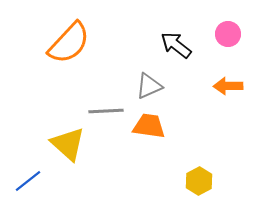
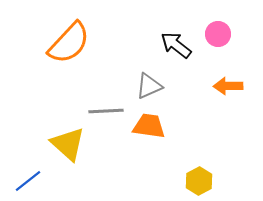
pink circle: moved 10 px left
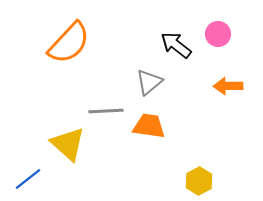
gray triangle: moved 4 px up; rotated 16 degrees counterclockwise
blue line: moved 2 px up
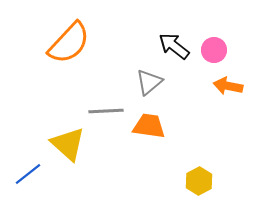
pink circle: moved 4 px left, 16 px down
black arrow: moved 2 px left, 1 px down
orange arrow: rotated 12 degrees clockwise
blue line: moved 5 px up
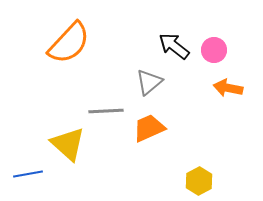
orange arrow: moved 2 px down
orange trapezoid: moved 2 px down; rotated 32 degrees counterclockwise
blue line: rotated 28 degrees clockwise
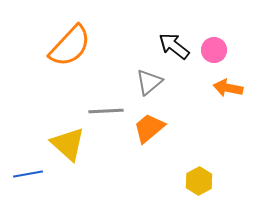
orange semicircle: moved 1 px right, 3 px down
orange trapezoid: rotated 16 degrees counterclockwise
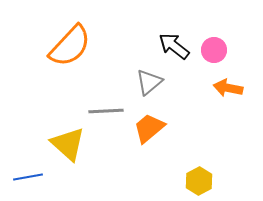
blue line: moved 3 px down
